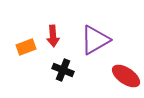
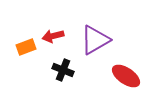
red arrow: rotated 80 degrees clockwise
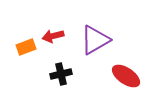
black cross: moved 2 px left, 4 px down; rotated 35 degrees counterclockwise
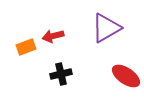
purple triangle: moved 11 px right, 12 px up
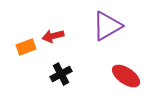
purple triangle: moved 1 px right, 2 px up
black cross: rotated 15 degrees counterclockwise
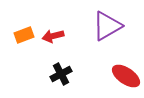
orange rectangle: moved 2 px left, 12 px up
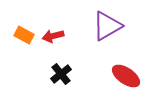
orange rectangle: rotated 48 degrees clockwise
black cross: rotated 10 degrees counterclockwise
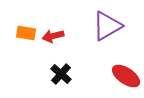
orange rectangle: moved 2 px right, 2 px up; rotated 18 degrees counterclockwise
black cross: rotated 10 degrees counterclockwise
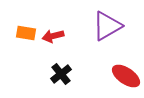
black cross: rotated 10 degrees clockwise
